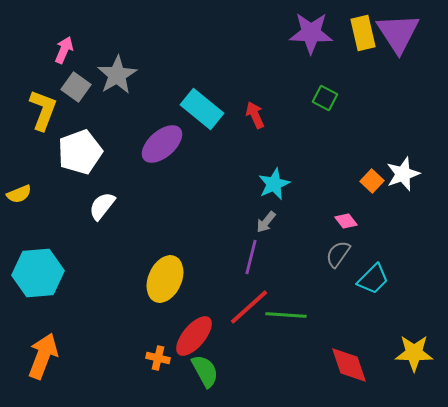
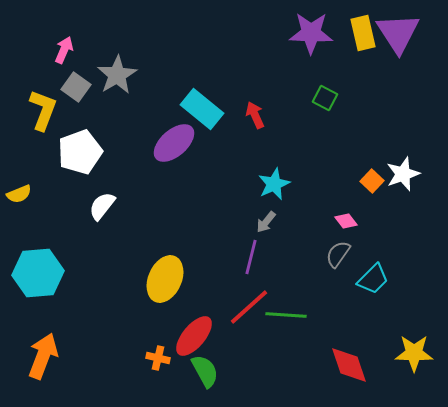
purple ellipse: moved 12 px right, 1 px up
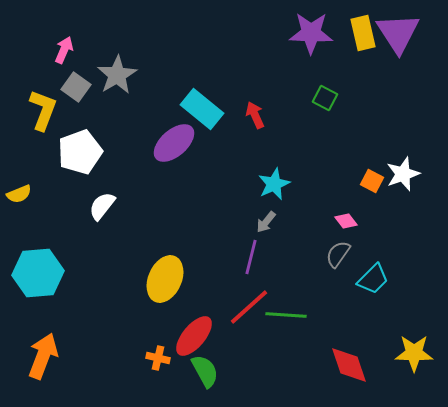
orange square: rotated 15 degrees counterclockwise
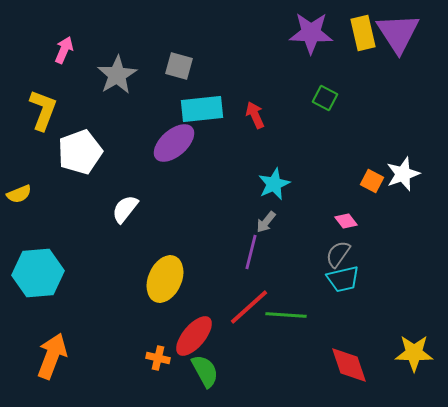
gray square: moved 103 px right, 21 px up; rotated 20 degrees counterclockwise
cyan rectangle: rotated 45 degrees counterclockwise
white semicircle: moved 23 px right, 3 px down
purple line: moved 5 px up
cyan trapezoid: moved 30 px left; rotated 32 degrees clockwise
orange arrow: moved 9 px right
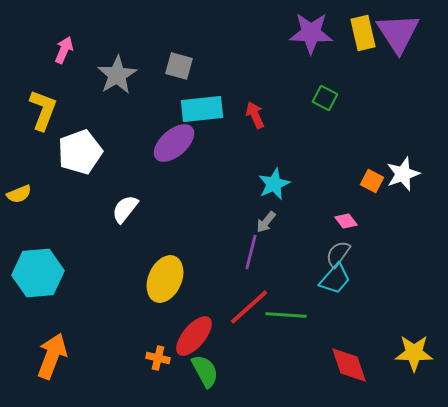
cyan trapezoid: moved 8 px left; rotated 36 degrees counterclockwise
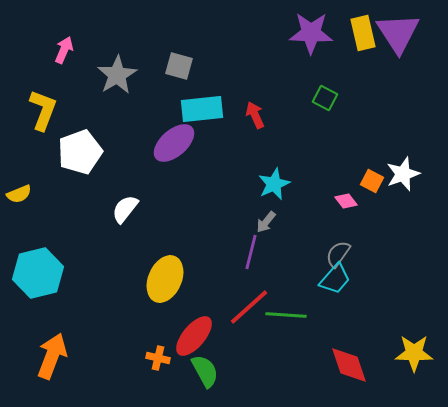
pink diamond: moved 20 px up
cyan hexagon: rotated 9 degrees counterclockwise
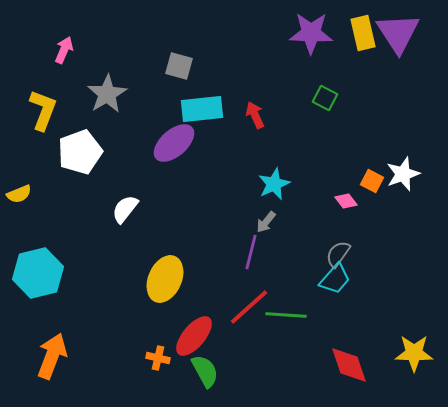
gray star: moved 10 px left, 19 px down
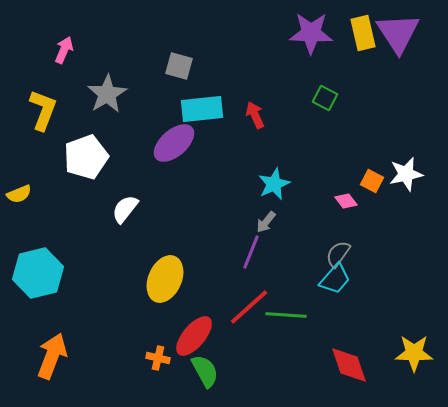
white pentagon: moved 6 px right, 5 px down
white star: moved 3 px right; rotated 8 degrees clockwise
purple line: rotated 8 degrees clockwise
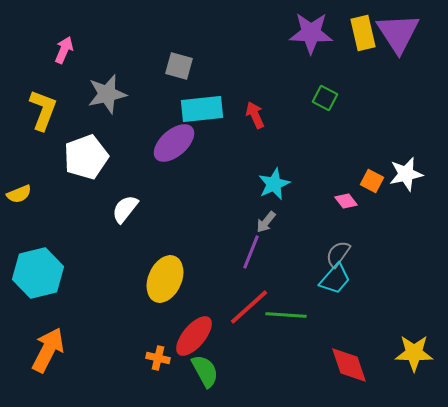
gray star: rotated 18 degrees clockwise
orange arrow: moved 4 px left, 6 px up; rotated 6 degrees clockwise
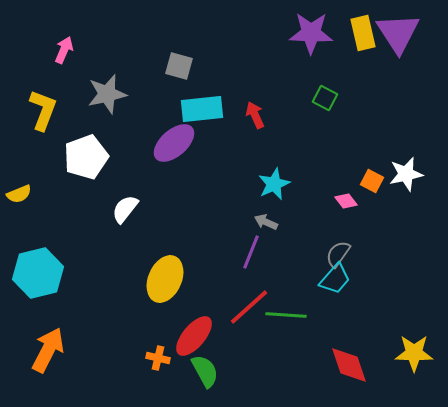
gray arrow: rotated 75 degrees clockwise
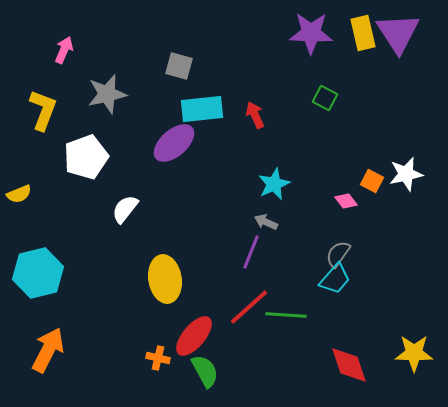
yellow ellipse: rotated 33 degrees counterclockwise
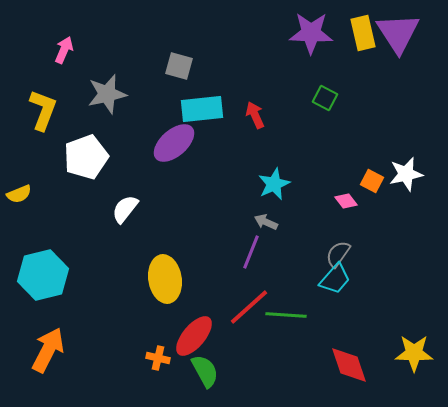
cyan hexagon: moved 5 px right, 2 px down
